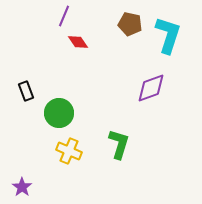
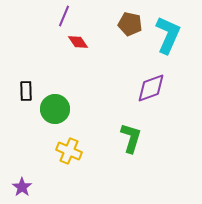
cyan L-shape: rotated 6 degrees clockwise
black rectangle: rotated 18 degrees clockwise
green circle: moved 4 px left, 4 px up
green L-shape: moved 12 px right, 6 px up
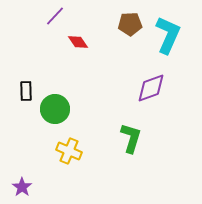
purple line: moved 9 px left; rotated 20 degrees clockwise
brown pentagon: rotated 15 degrees counterclockwise
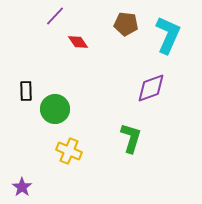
brown pentagon: moved 4 px left; rotated 10 degrees clockwise
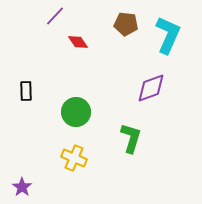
green circle: moved 21 px right, 3 px down
yellow cross: moved 5 px right, 7 px down
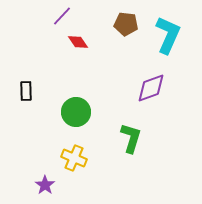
purple line: moved 7 px right
purple star: moved 23 px right, 2 px up
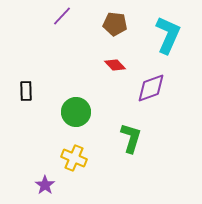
brown pentagon: moved 11 px left
red diamond: moved 37 px right, 23 px down; rotated 10 degrees counterclockwise
